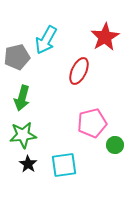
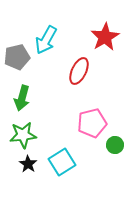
cyan square: moved 2 px left, 3 px up; rotated 24 degrees counterclockwise
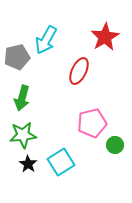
cyan square: moved 1 px left
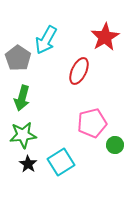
gray pentagon: moved 1 px right, 1 px down; rotated 25 degrees counterclockwise
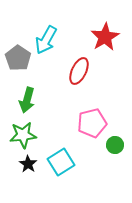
green arrow: moved 5 px right, 2 px down
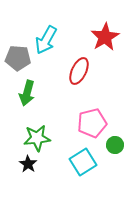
gray pentagon: rotated 30 degrees counterclockwise
green arrow: moved 7 px up
green star: moved 14 px right, 3 px down
cyan square: moved 22 px right
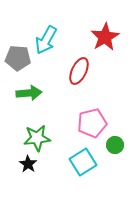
green arrow: moved 2 px right; rotated 110 degrees counterclockwise
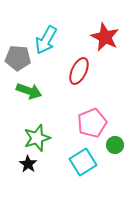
red star: rotated 16 degrees counterclockwise
green arrow: moved 2 px up; rotated 25 degrees clockwise
pink pentagon: rotated 8 degrees counterclockwise
green star: rotated 12 degrees counterclockwise
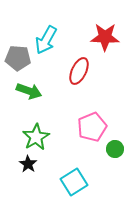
red star: rotated 24 degrees counterclockwise
pink pentagon: moved 4 px down
green star: moved 1 px left, 1 px up; rotated 12 degrees counterclockwise
green circle: moved 4 px down
cyan square: moved 9 px left, 20 px down
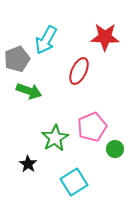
gray pentagon: moved 1 px left, 1 px down; rotated 25 degrees counterclockwise
green star: moved 19 px right, 1 px down
